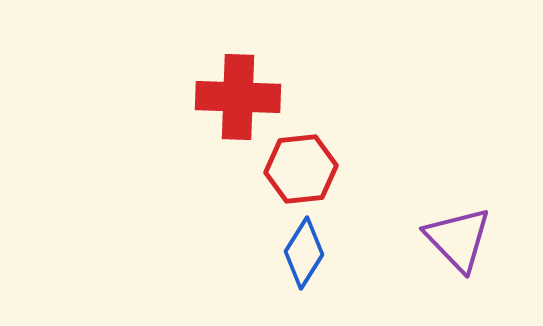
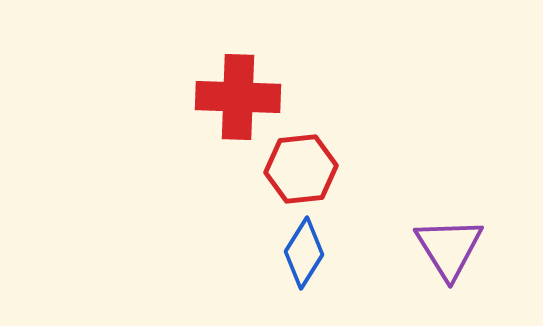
purple triangle: moved 9 px left, 9 px down; rotated 12 degrees clockwise
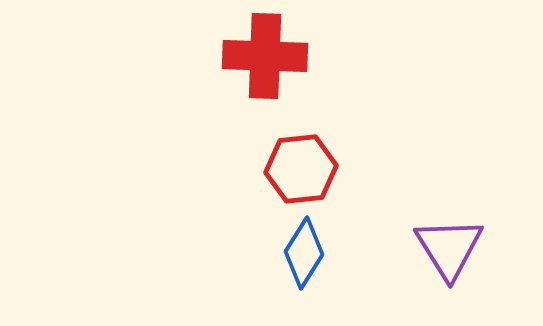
red cross: moved 27 px right, 41 px up
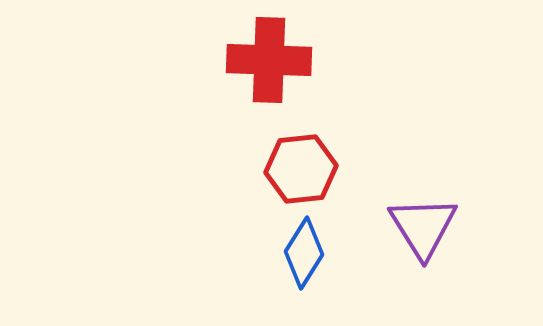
red cross: moved 4 px right, 4 px down
purple triangle: moved 26 px left, 21 px up
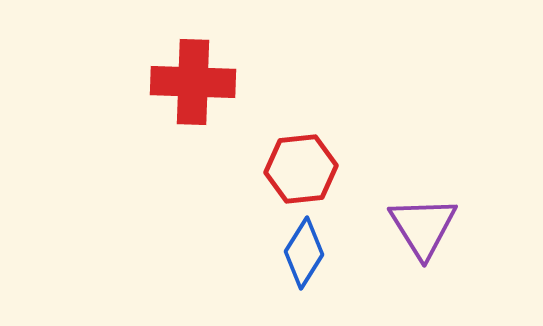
red cross: moved 76 px left, 22 px down
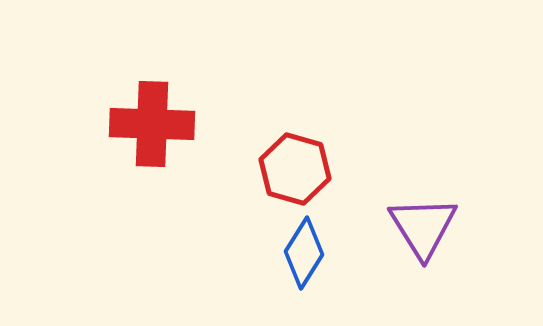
red cross: moved 41 px left, 42 px down
red hexagon: moved 6 px left; rotated 22 degrees clockwise
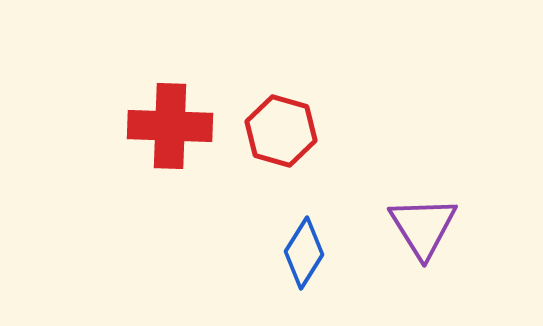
red cross: moved 18 px right, 2 px down
red hexagon: moved 14 px left, 38 px up
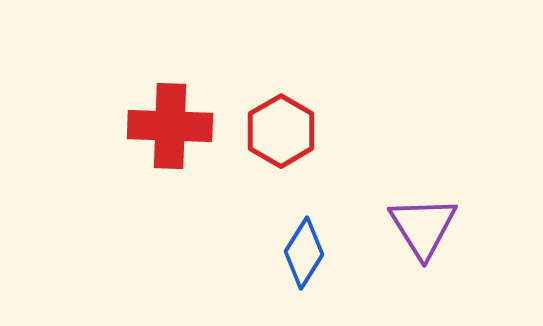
red hexagon: rotated 14 degrees clockwise
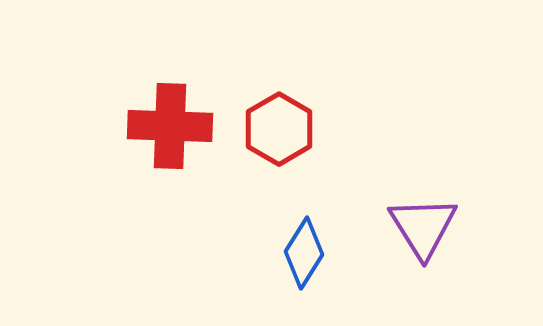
red hexagon: moved 2 px left, 2 px up
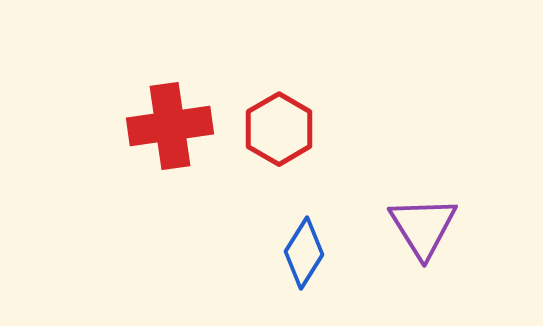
red cross: rotated 10 degrees counterclockwise
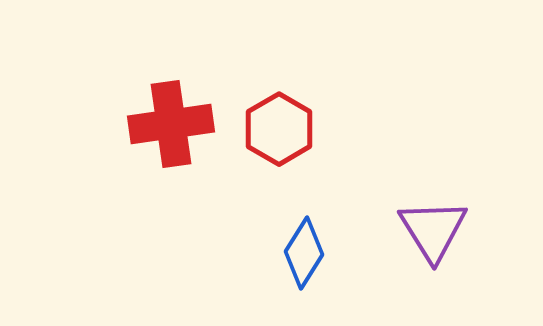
red cross: moved 1 px right, 2 px up
purple triangle: moved 10 px right, 3 px down
